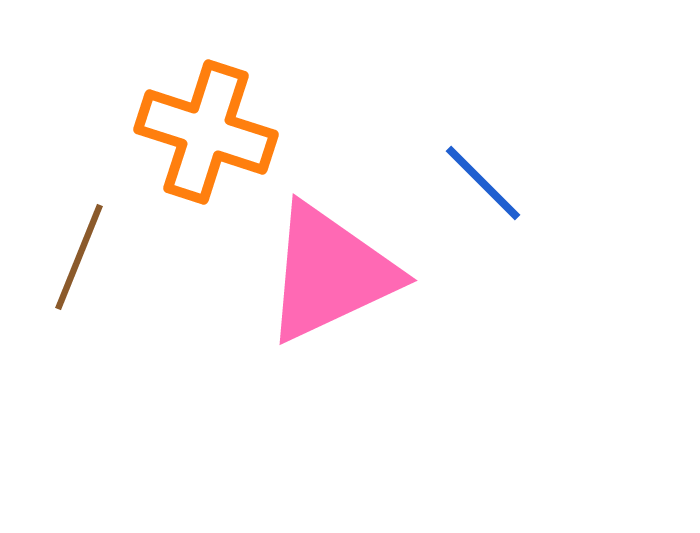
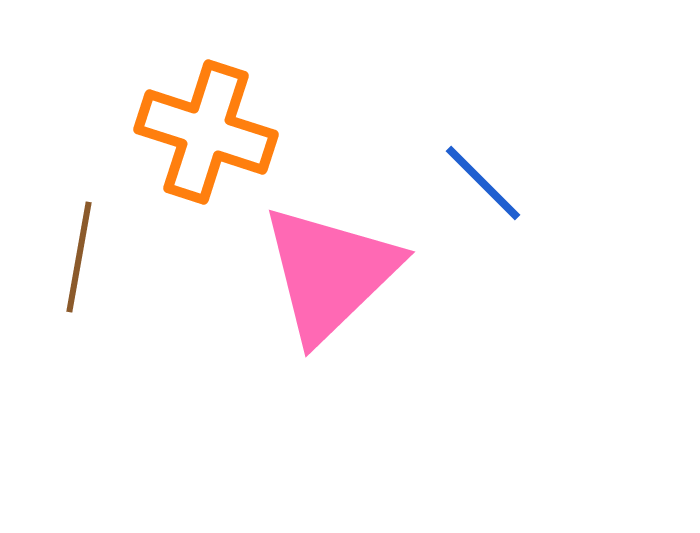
brown line: rotated 12 degrees counterclockwise
pink triangle: rotated 19 degrees counterclockwise
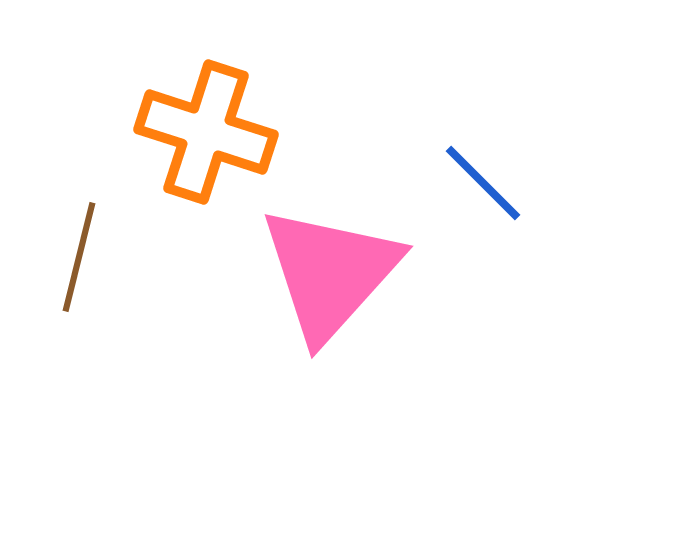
brown line: rotated 4 degrees clockwise
pink triangle: rotated 4 degrees counterclockwise
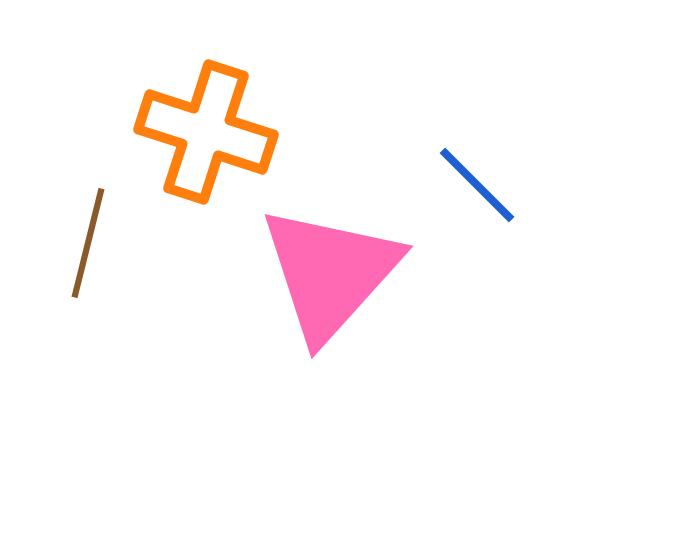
blue line: moved 6 px left, 2 px down
brown line: moved 9 px right, 14 px up
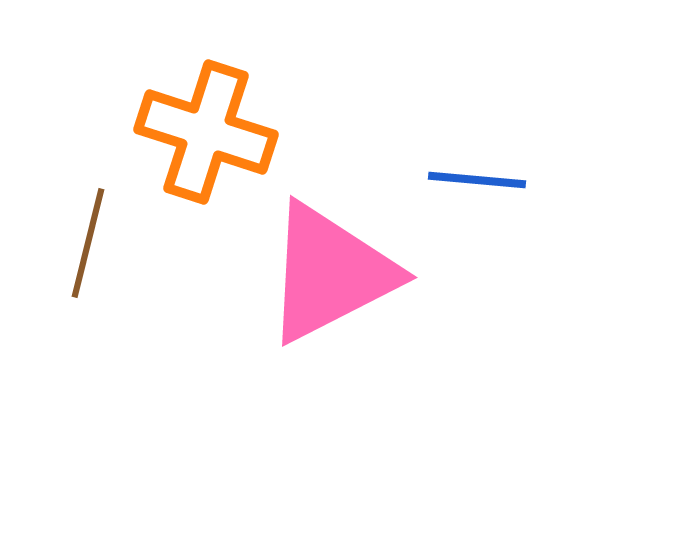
blue line: moved 5 px up; rotated 40 degrees counterclockwise
pink triangle: rotated 21 degrees clockwise
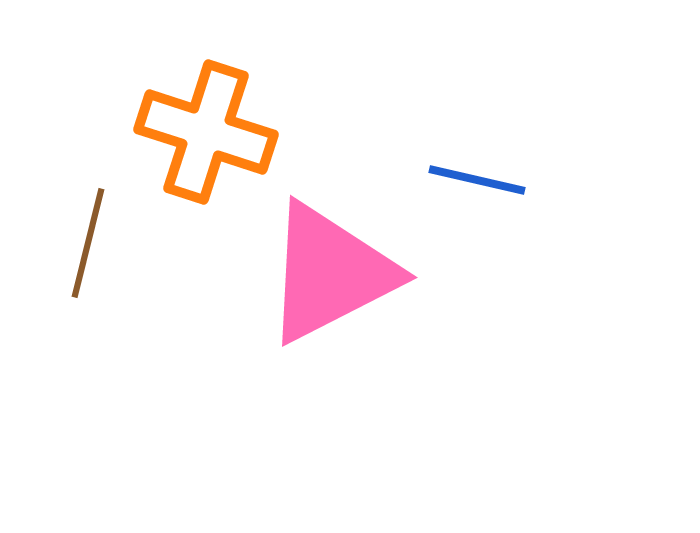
blue line: rotated 8 degrees clockwise
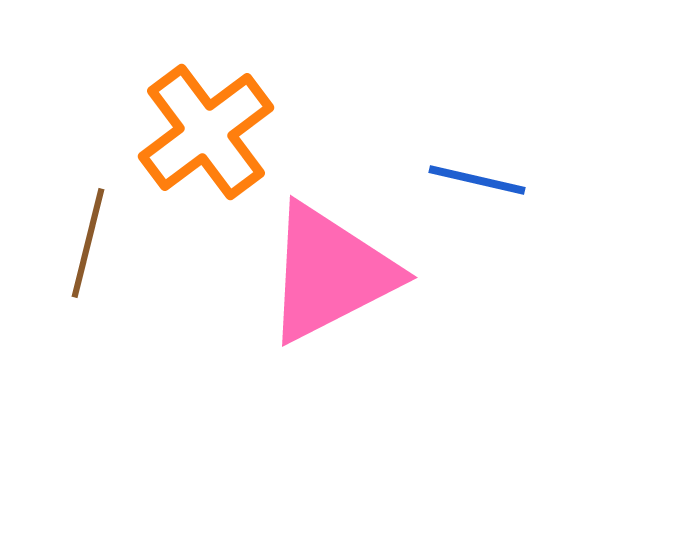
orange cross: rotated 35 degrees clockwise
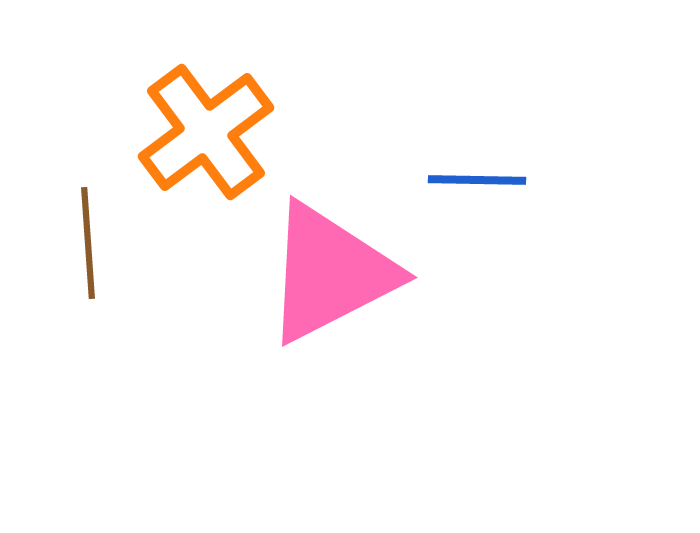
blue line: rotated 12 degrees counterclockwise
brown line: rotated 18 degrees counterclockwise
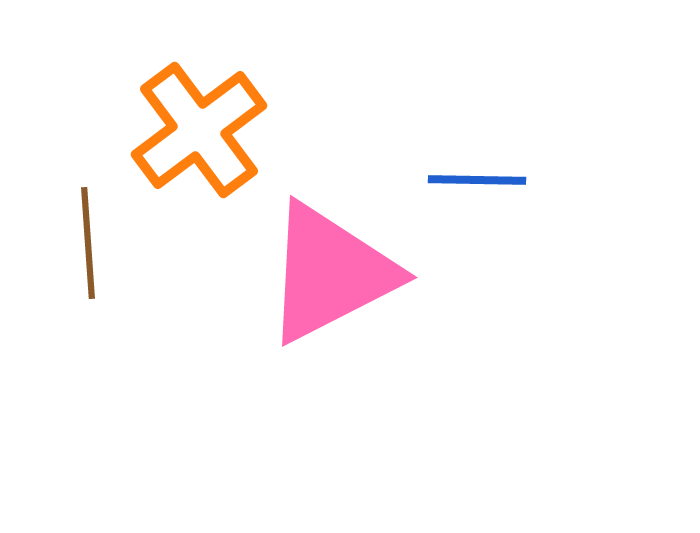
orange cross: moved 7 px left, 2 px up
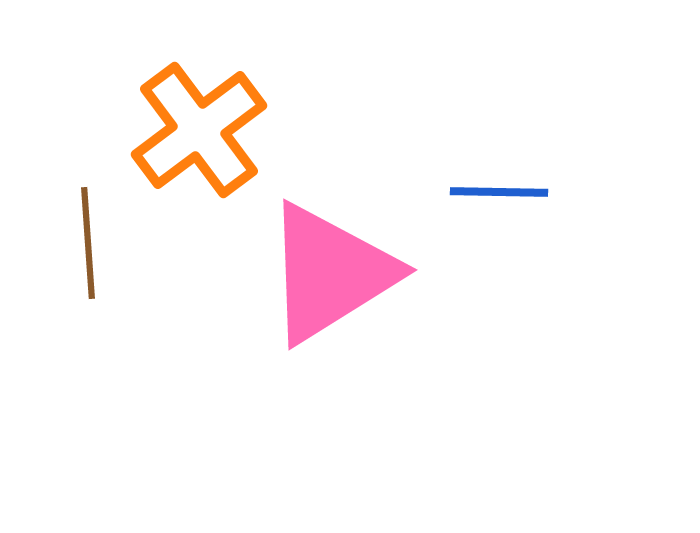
blue line: moved 22 px right, 12 px down
pink triangle: rotated 5 degrees counterclockwise
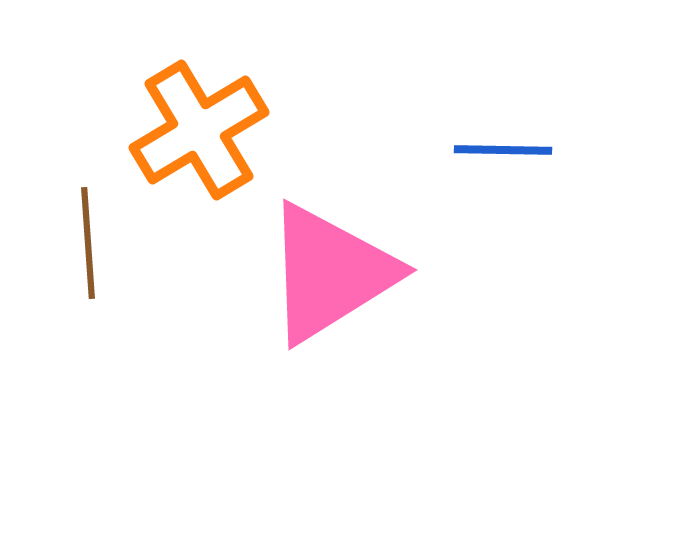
orange cross: rotated 6 degrees clockwise
blue line: moved 4 px right, 42 px up
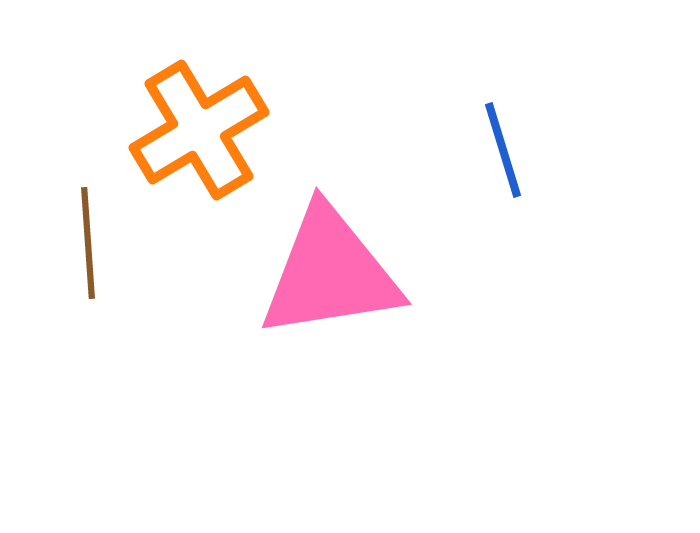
blue line: rotated 72 degrees clockwise
pink triangle: rotated 23 degrees clockwise
